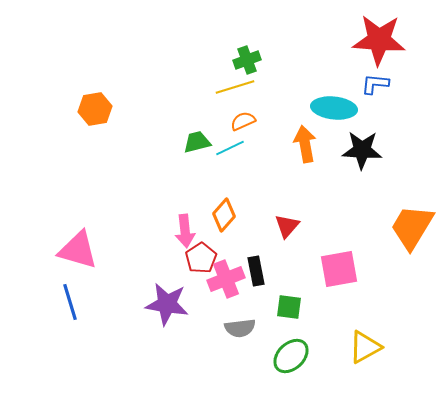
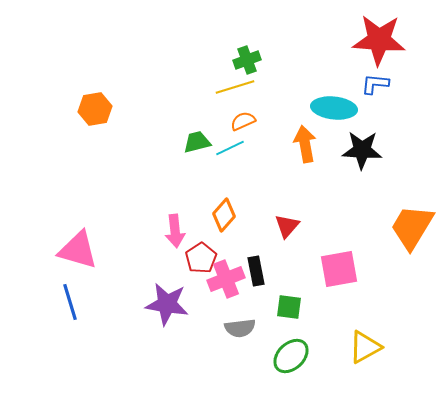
pink arrow: moved 10 px left
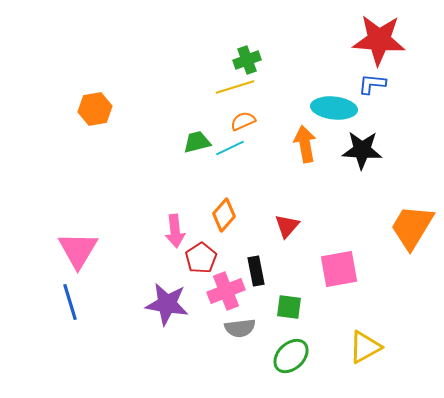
blue L-shape: moved 3 px left
pink triangle: rotated 45 degrees clockwise
pink cross: moved 12 px down
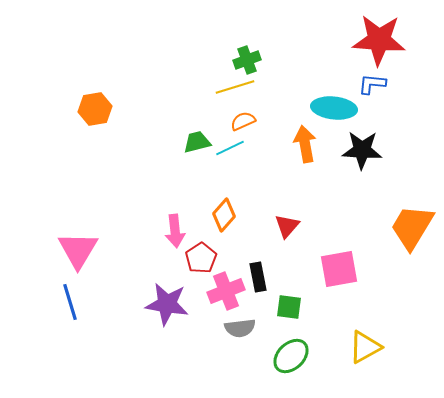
black rectangle: moved 2 px right, 6 px down
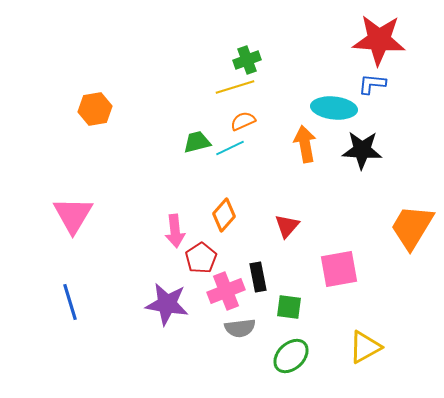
pink triangle: moved 5 px left, 35 px up
